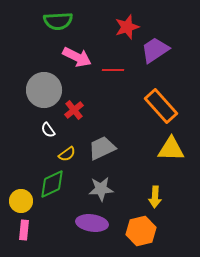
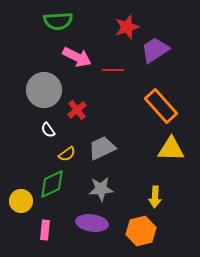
red cross: moved 3 px right
pink rectangle: moved 21 px right
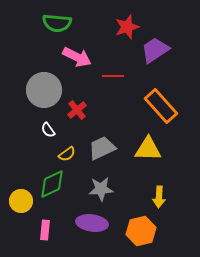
green semicircle: moved 1 px left, 2 px down; rotated 8 degrees clockwise
red line: moved 6 px down
yellow triangle: moved 23 px left
yellow arrow: moved 4 px right
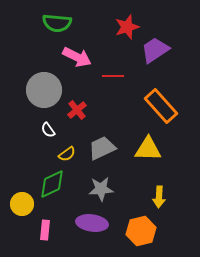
yellow circle: moved 1 px right, 3 px down
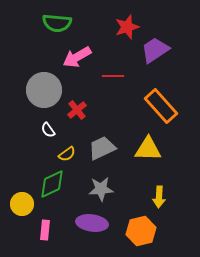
pink arrow: rotated 124 degrees clockwise
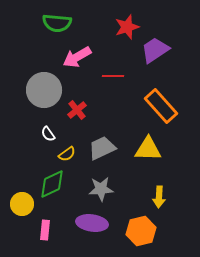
white semicircle: moved 4 px down
